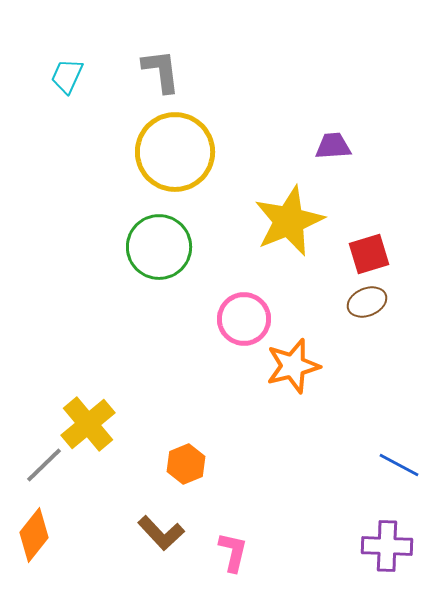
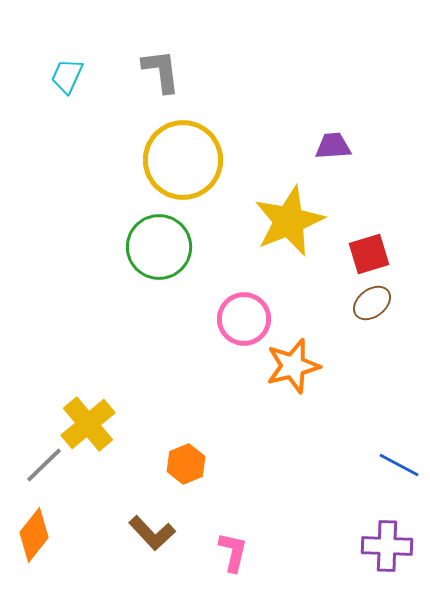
yellow circle: moved 8 px right, 8 px down
brown ellipse: moved 5 px right, 1 px down; rotated 15 degrees counterclockwise
brown L-shape: moved 9 px left
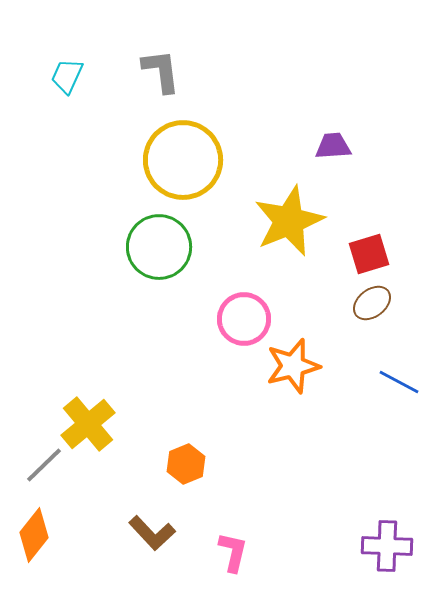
blue line: moved 83 px up
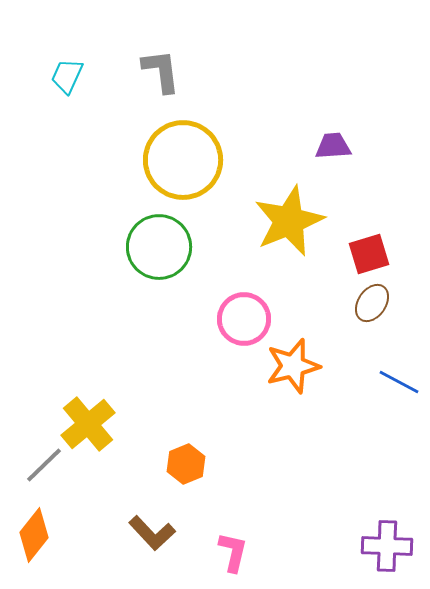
brown ellipse: rotated 18 degrees counterclockwise
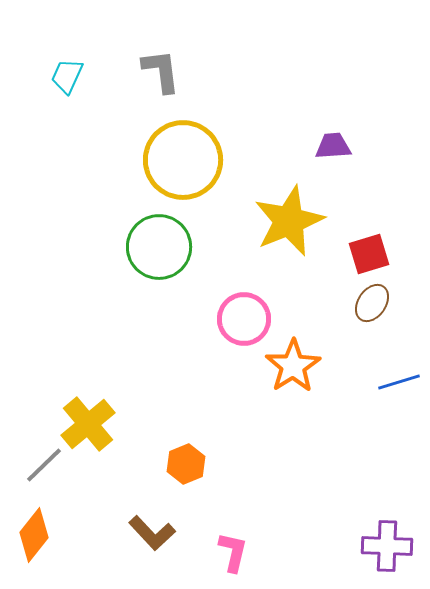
orange star: rotated 18 degrees counterclockwise
blue line: rotated 45 degrees counterclockwise
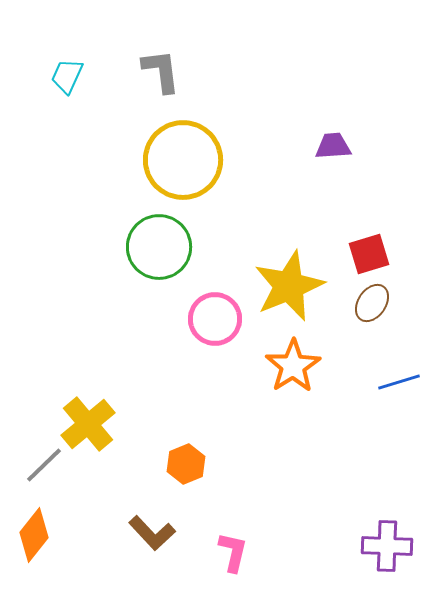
yellow star: moved 65 px down
pink circle: moved 29 px left
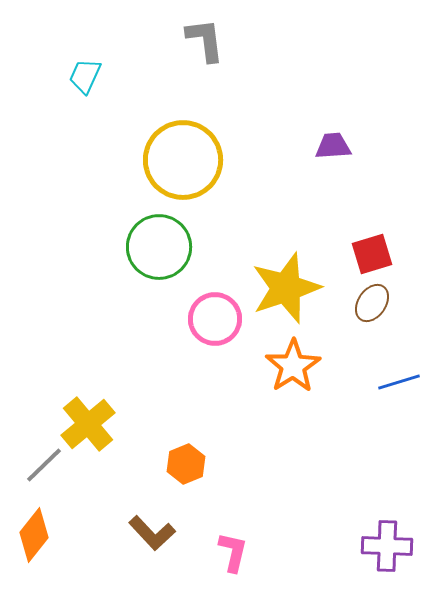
gray L-shape: moved 44 px right, 31 px up
cyan trapezoid: moved 18 px right
red square: moved 3 px right
yellow star: moved 3 px left, 2 px down; rotated 4 degrees clockwise
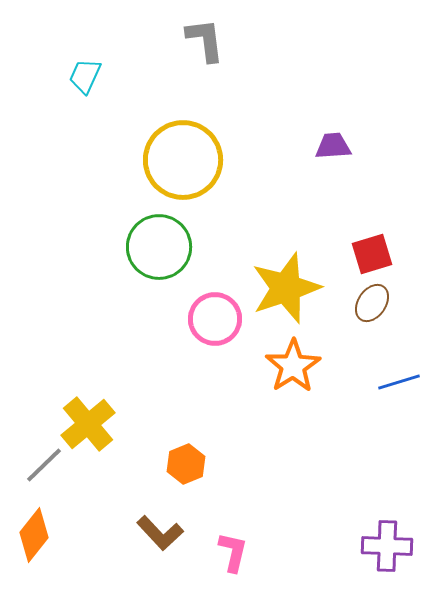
brown L-shape: moved 8 px right
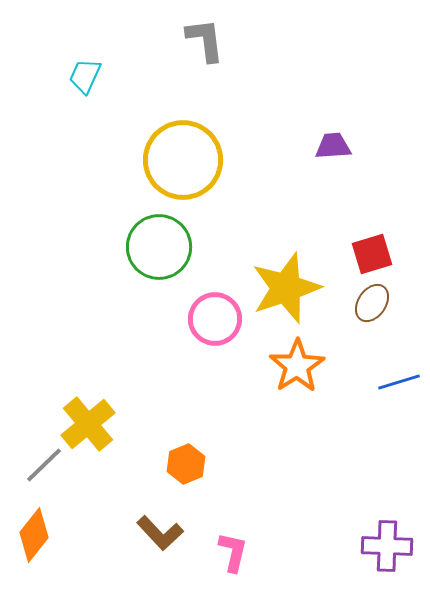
orange star: moved 4 px right
